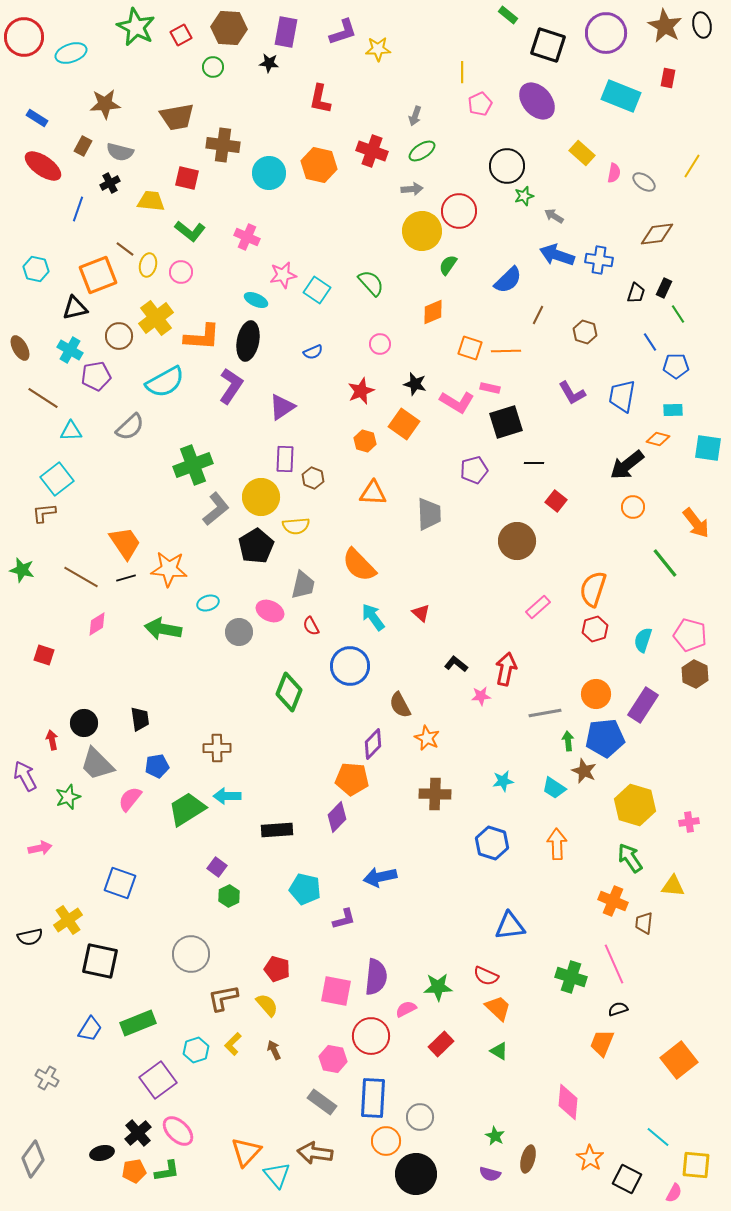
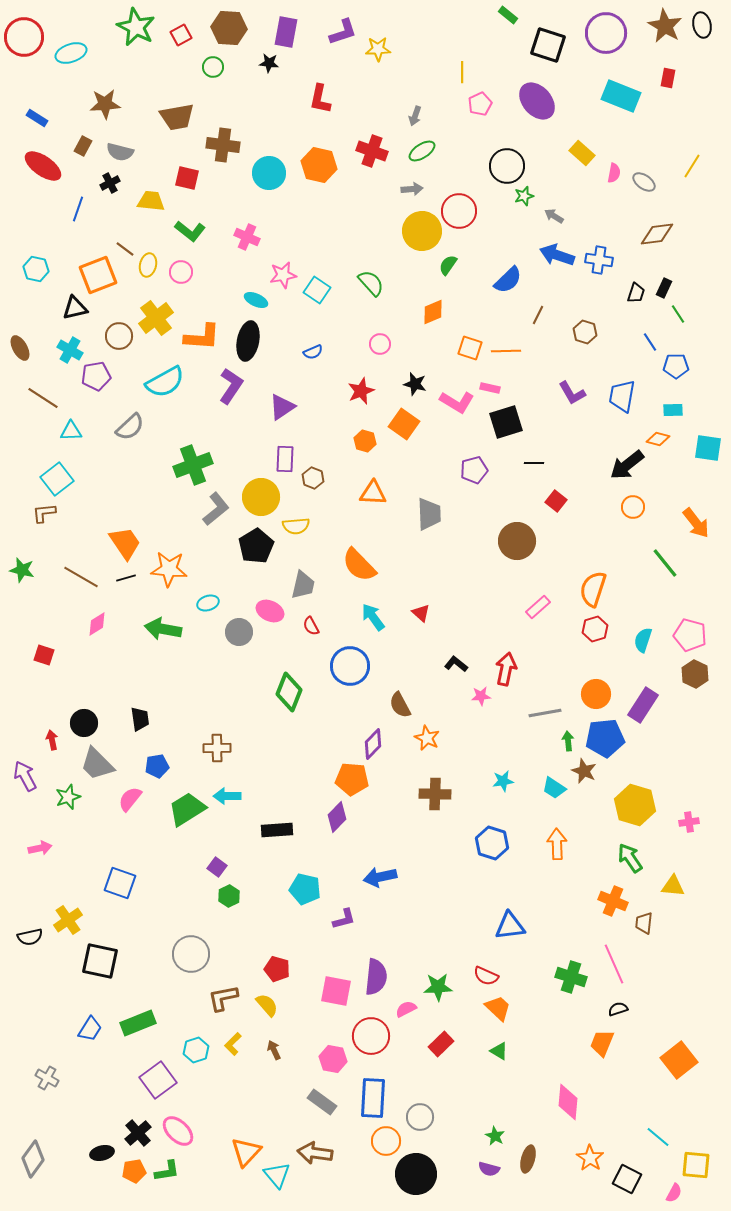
purple semicircle at (490, 1174): moved 1 px left, 5 px up
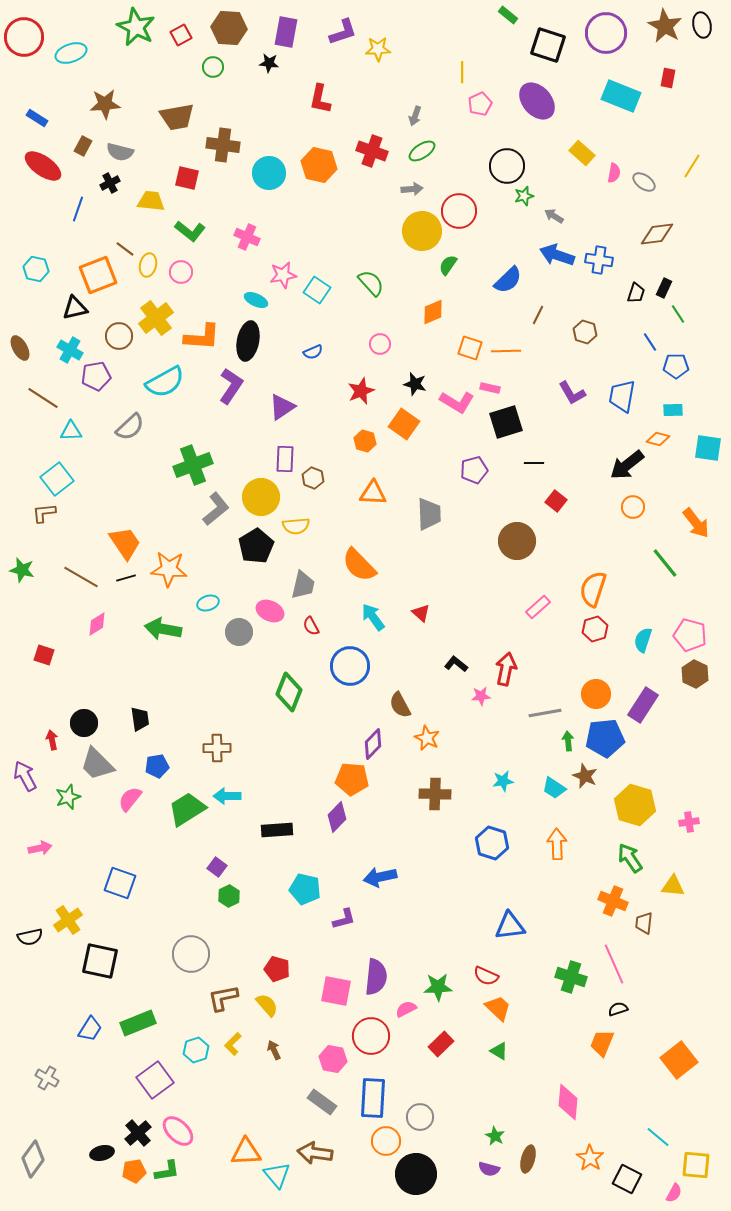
brown star at (584, 771): moved 1 px right, 5 px down
purple square at (158, 1080): moved 3 px left
orange triangle at (246, 1152): rotated 44 degrees clockwise
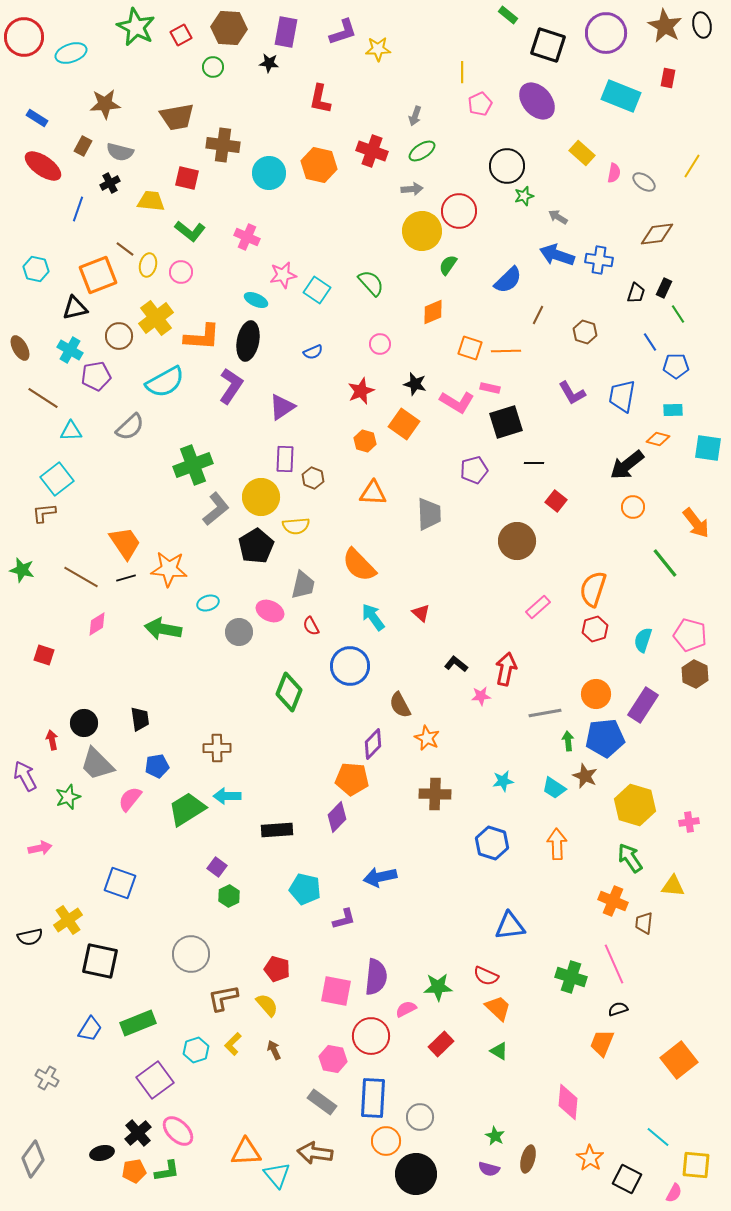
gray arrow at (554, 216): moved 4 px right, 1 px down
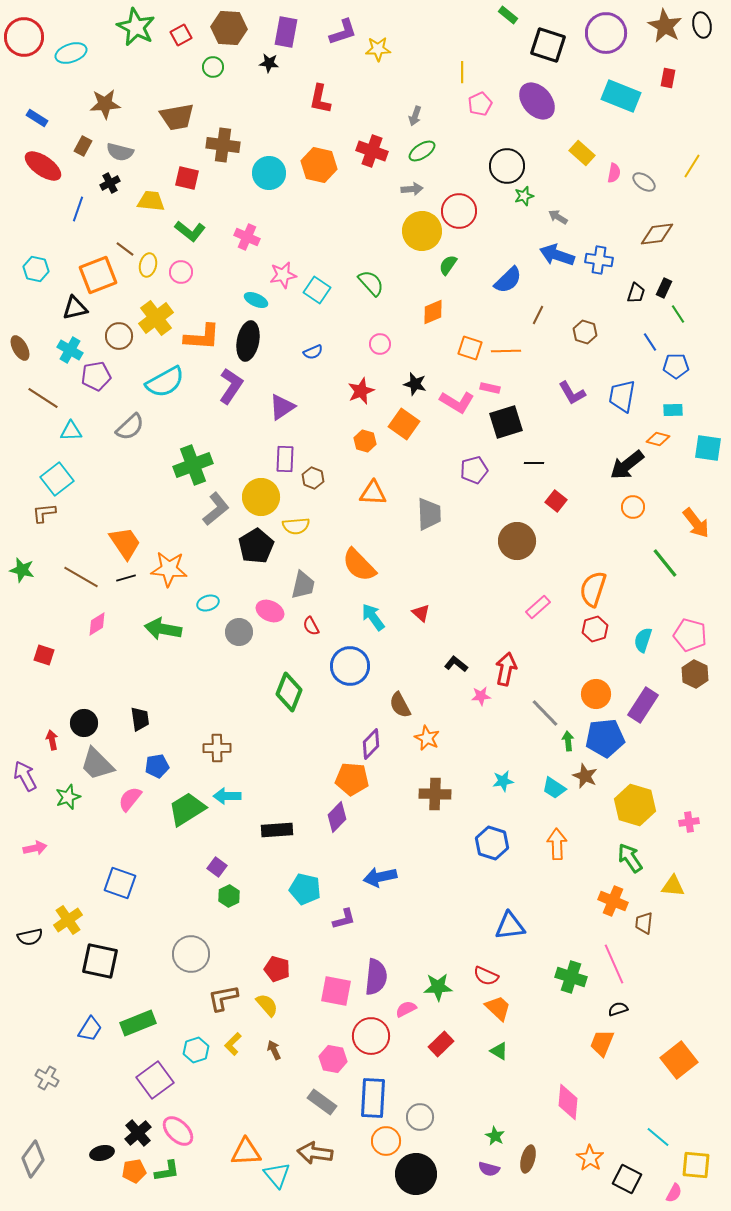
gray line at (545, 713): rotated 56 degrees clockwise
purple diamond at (373, 744): moved 2 px left
pink arrow at (40, 848): moved 5 px left
